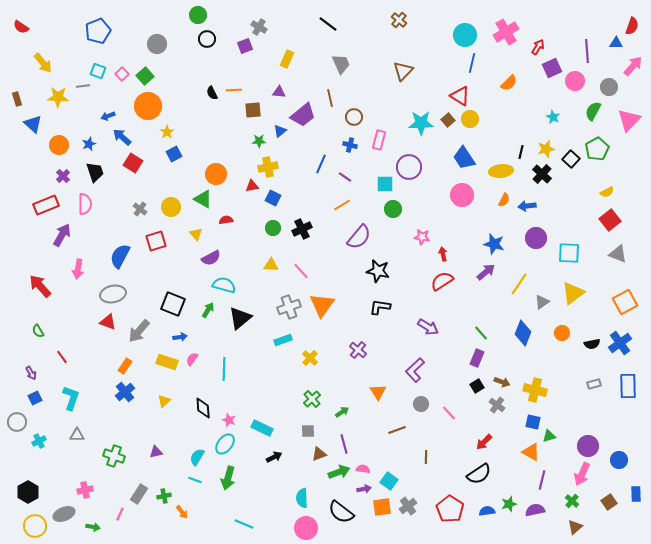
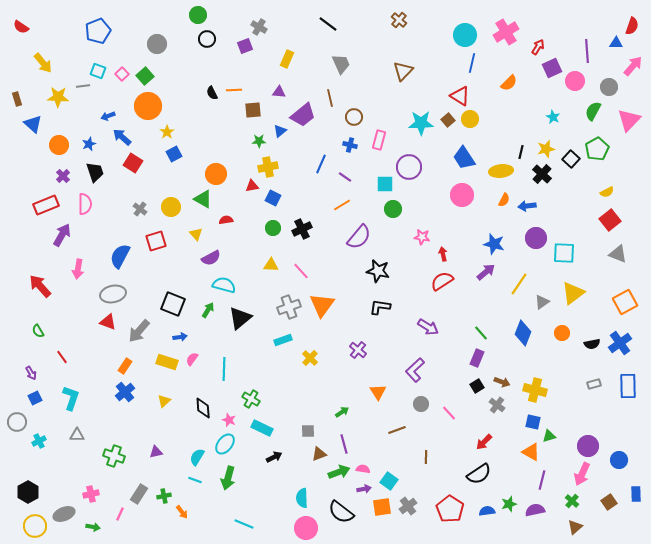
cyan square at (569, 253): moved 5 px left
green cross at (312, 399): moved 61 px left; rotated 18 degrees counterclockwise
pink cross at (85, 490): moved 6 px right, 4 px down
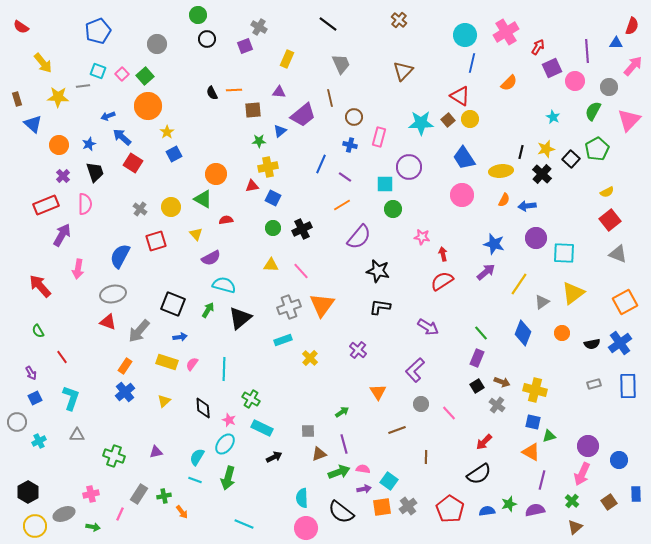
pink rectangle at (379, 140): moved 3 px up
pink semicircle at (192, 359): moved 5 px down
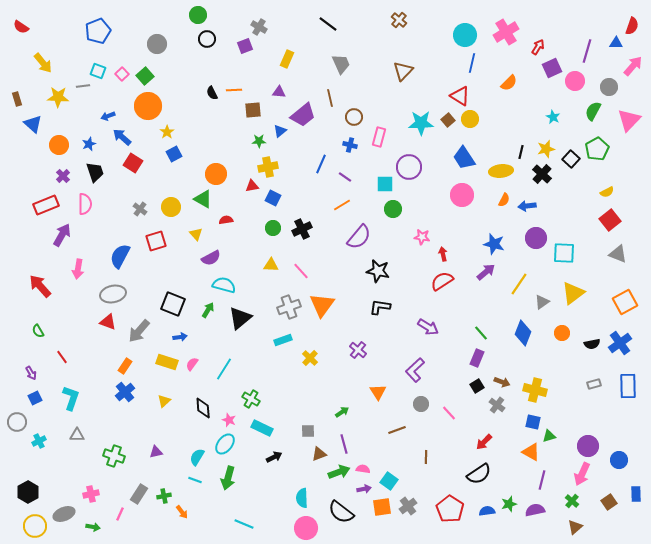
purple line at (587, 51): rotated 20 degrees clockwise
cyan line at (224, 369): rotated 30 degrees clockwise
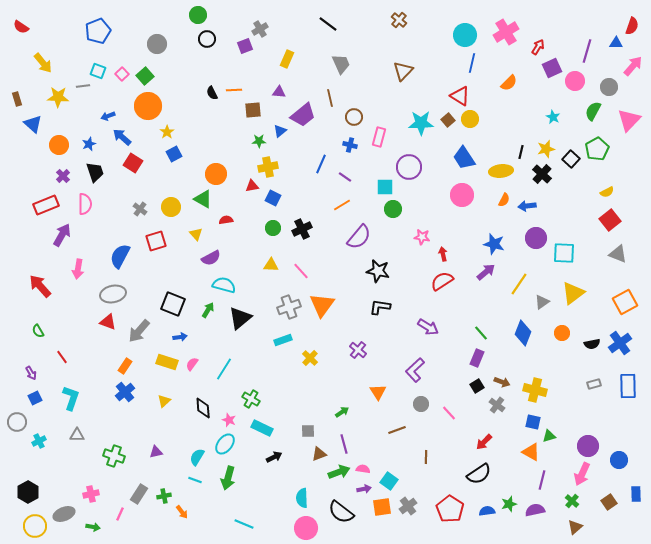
gray cross at (259, 27): moved 1 px right, 2 px down; rotated 28 degrees clockwise
cyan square at (385, 184): moved 3 px down
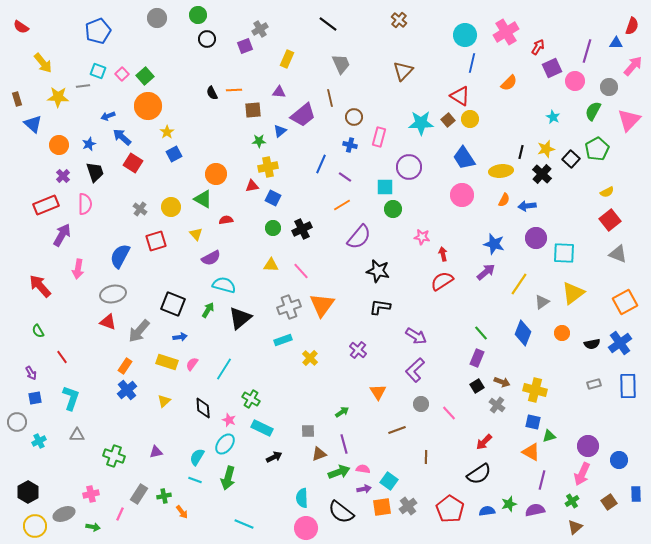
gray circle at (157, 44): moved 26 px up
purple arrow at (428, 327): moved 12 px left, 9 px down
blue cross at (125, 392): moved 2 px right, 2 px up
blue square at (35, 398): rotated 16 degrees clockwise
green cross at (572, 501): rotated 16 degrees clockwise
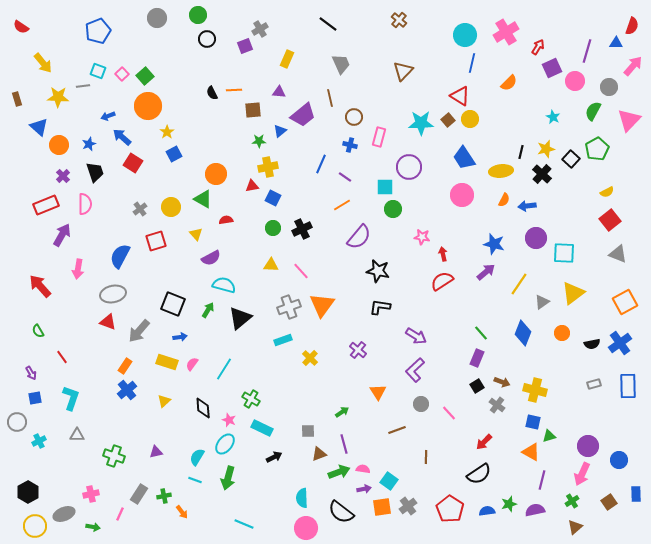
blue triangle at (33, 124): moved 6 px right, 3 px down
gray cross at (140, 209): rotated 16 degrees clockwise
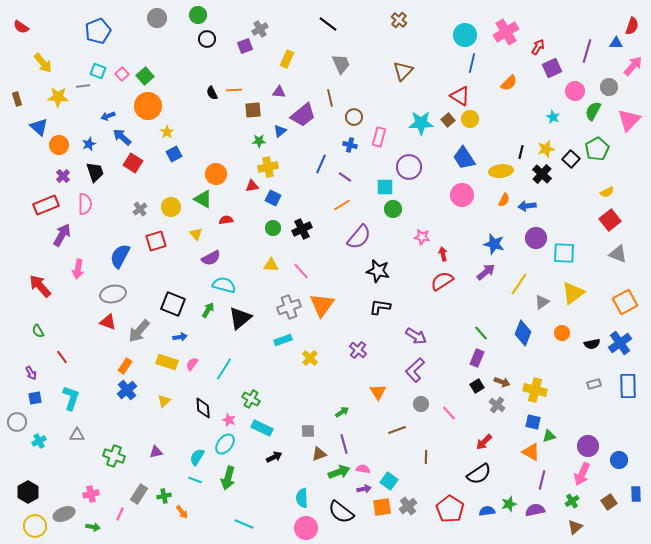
pink circle at (575, 81): moved 10 px down
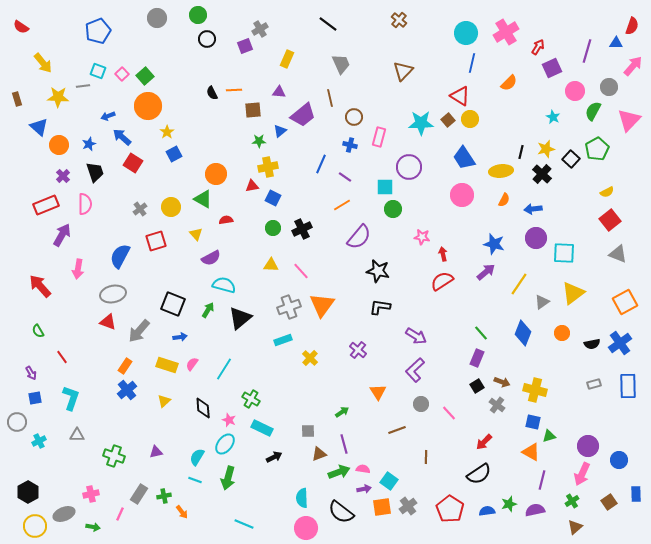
cyan circle at (465, 35): moved 1 px right, 2 px up
blue arrow at (527, 206): moved 6 px right, 3 px down
yellow rectangle at (167, 362): moved 3 px down
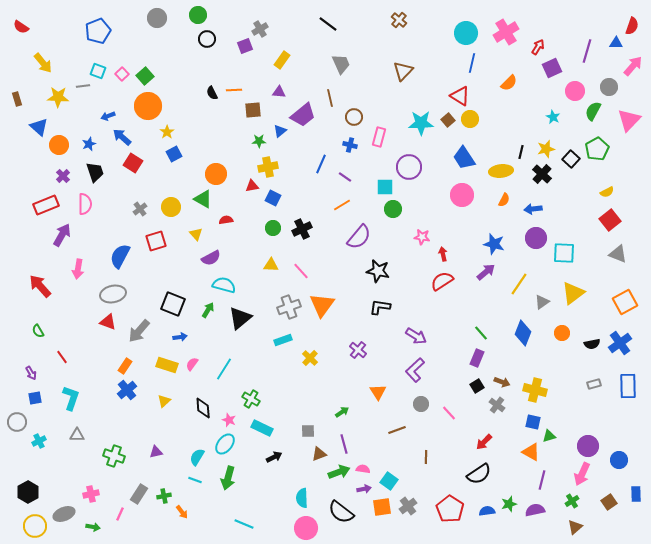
yellow rectangle at (287, 59): moved 5 px left, 1 px down; rotated 12 degrees clockwise
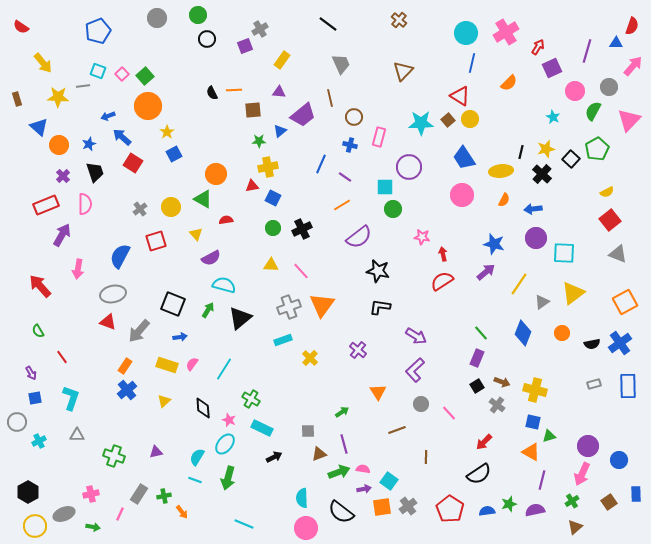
purple semicircle at (359, 237): rotated 12 degrees clockwise
